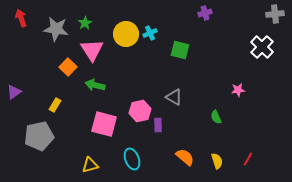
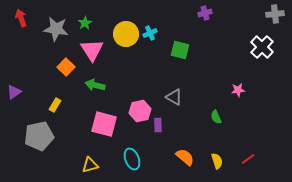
orange square: moved 2 px left
red line: rotated 24 degrees clockwise
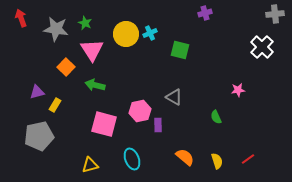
green star: rotated 16 degrees counterclockwise
purple triangle: moved 23 px right; rotated 21 degrees clockwise
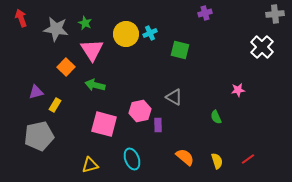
purple triangle: moved 1 px left
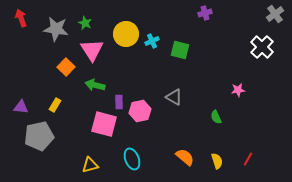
gray cross: rotated 30 degrees counterclockwise
cyan cross: moved 2 px right, 8 px down
purple triangle: moved 15 px left, 15 px down; rotated 21 degrees clockwise
purple rectangle: moved 39 px left, 23 px up
red line: rotated 24 degrees counterclockwise
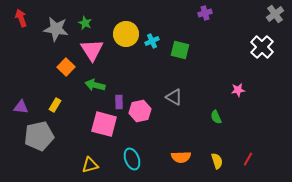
orange semicircle: moved 4 px left; rotated 138 degrees clockwise
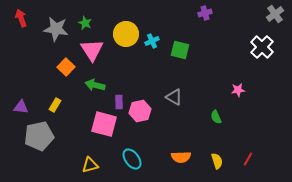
cyan ellipse: rotated 15 degrees counterclockwise
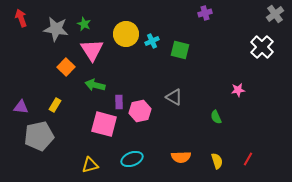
green star: moved 1 px left, 1 px down
cyan ellipse: rotated 75 degrees counterclockwise
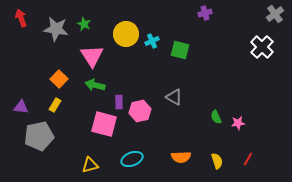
pink triangle: moved 6 px down
orange square: moved 7 px left, 12 px down
pink star: moved 33 px down
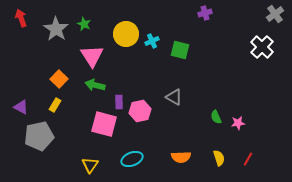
gray star: rotated 25 degrees clockwise
purple triangle: rotated 21 degrees clockwise
yellow semicircle: moved 2 px right, 3 px up
yellow triangle: rotated 42 degrees counterclockwise
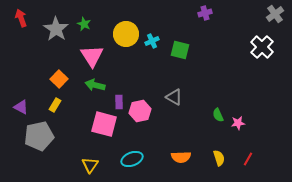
green semicircle: moved 2 px right, 2 px up
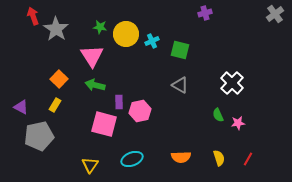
red arrow: moved 12 px right, 2 px up
green star: moved 16 px right, 3 px down; rotated 16 degrees counterclockwise
white cross: moved 30 px left, 36 px down
gray triangle: moved 6 px right, 12 px up
